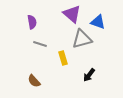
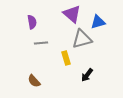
blue triangle: rotated 35 degrees counterclockwise
gray line: moved 1 px right, 1 px up; rotated 24 degrees counterclockwise
yellow rectangle: moved 3 px right
black arrow: moved 2 px left
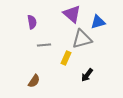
gray line: moved 3 px right, 2 px down
yellow rectangle: rotated 40 degrees clockwise
brown semicircle: rotated 104 degrees counterclockwise
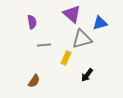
blue triangle: moved 2 px right, 1 px down
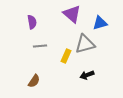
gray triangle: moved 3 px right, 5 px down
gray line: moved 4 px left, 1 px down
yellow rectangle: moved 2 px up
black arrow: rotated 32 degrees clockwise
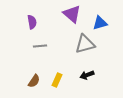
yellow rectangle: moved 9 px left, 24 px down
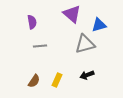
blue triangle: moved 1 px left, 2 px down
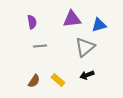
purple triangle: moved 5 px down; rotated 48 degrees counterclockwise
gray triangle: moved 3 px down; rotated 25 degrees counterclockwise
yellow rectangle: moved 1 px right; rotated 72 degrees counterclockwise
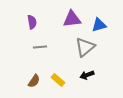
gray line: moved 1 px down
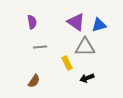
purple triangle: moved 4 px right, 3 px down; rotated 42 degrees clockwise
gray triangle: rotated 40 degrees clockwise
black arrow: moved 3 px down
yellow rectangle: moved 9 px right, 17 px up; rotated 24 degrees clockwise
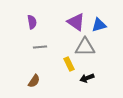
yellow rectangle: moved 2 px right, 1 px down
